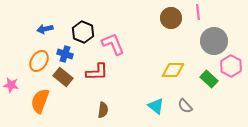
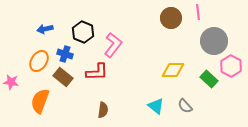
pink L-shape: moved 1 px down; rotated 60 degrees clockwise
pink star: moved 3 px up
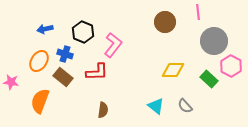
brown circle: moved 6 px left, 4 px down
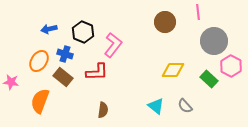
blue arrow: moved 4 px right
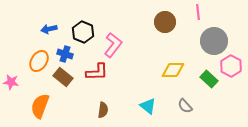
orange semicircle: moved 5 px down
cyan triangle: moved 8 px left
